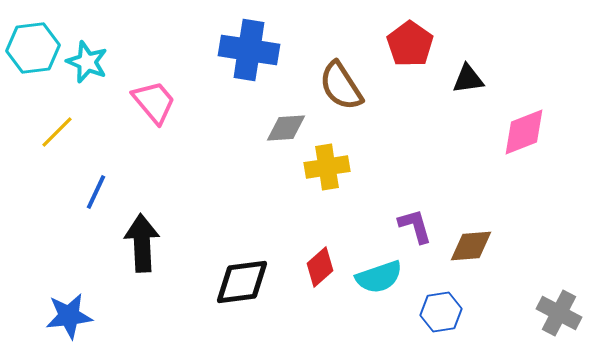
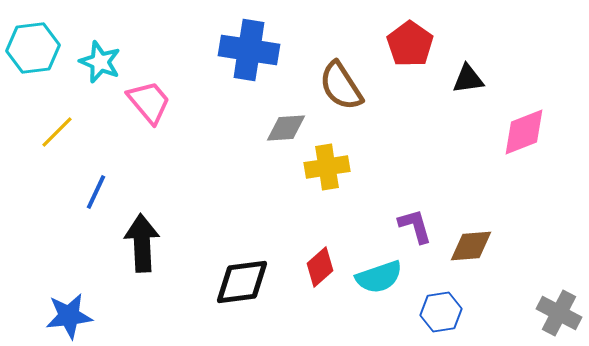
cyan star: moved 13 px right
pink trapezoid: moved 5 px left
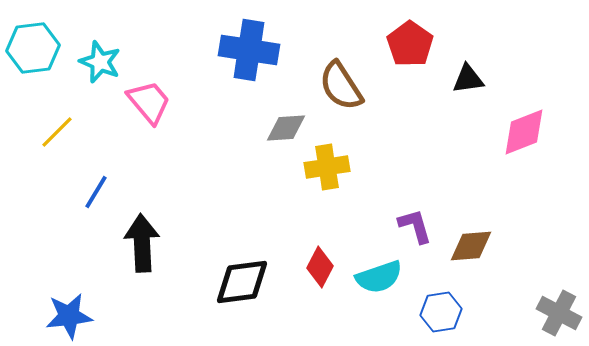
blue line: rotated 6 degrees clockwise
red diamond: rotated 21 degrees counterclockwise
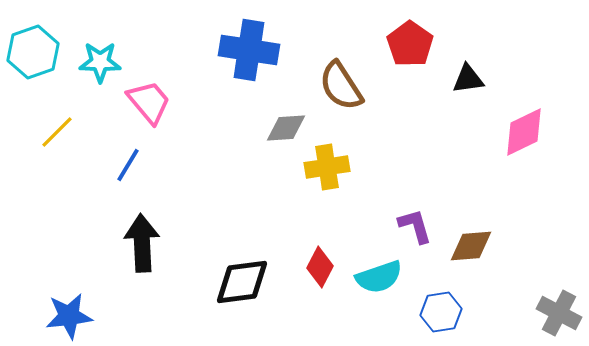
cyan hexagon: moved 4 px down; rotated 12 degrees counterclockwise
cyan star: rotated 21 degrees counterclockwise
pink diamond: rotated 4 degrees counterclockwise
blue line: moved 32 px right, 27 px up
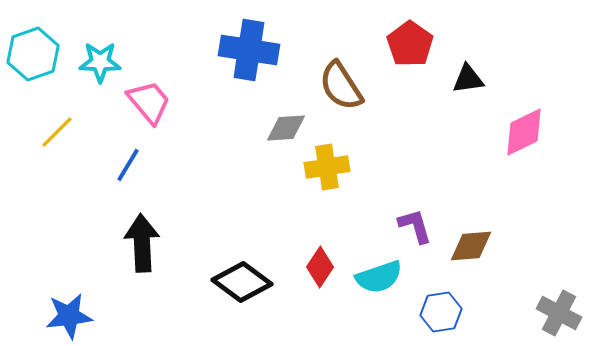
cyan hexagon: moved 2 px down
red diamond: rotated 6 degrees clockwise
black diamond: rotated 44 degrees clockwise
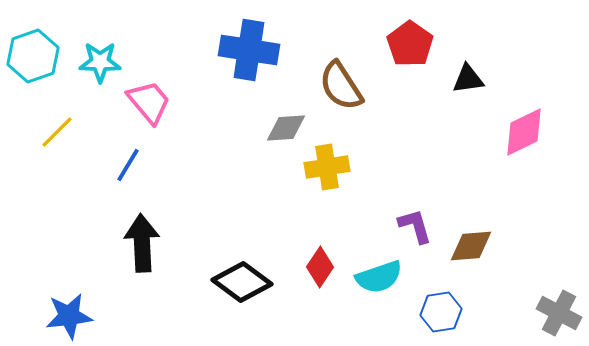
cyan hexagon: moved 2 px down
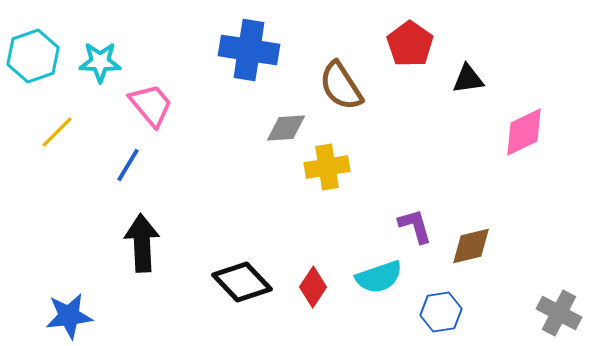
pink trapezoid: moved 2 px right, 3 px down
brown diamond: rotated 9 degrees counterclockwise
red diamond: moved 7 px left, 20 px down
black diamond: rotated 10 degrees clockwise
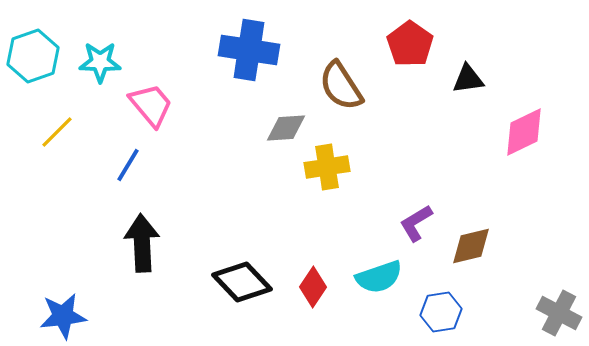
purple L-shape: moved 1 px right, 3 px up; rotated 105 degrees counterclockwise
blue star: moved 6 px left
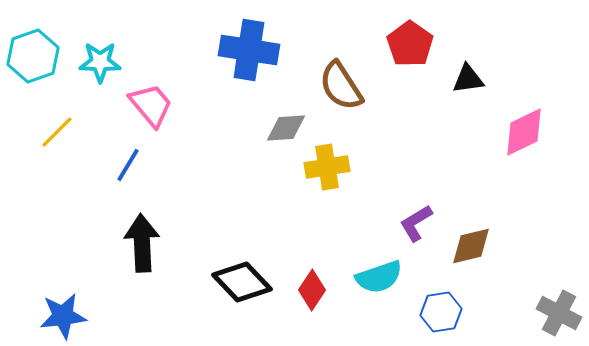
red diamond: moved 1 px left, 3 px down
